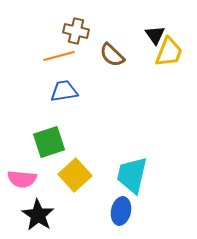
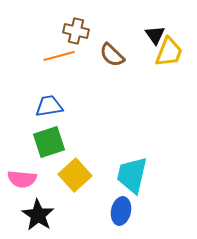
blue trapezoid: moved 15 px left, 15 px down
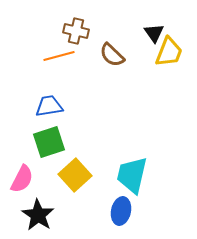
black triangle: moved 1 px left, 2 px up
pink semicircle: rotated 68 degrees counterclockwise
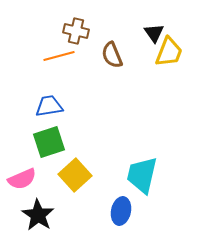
brown semicircle: rotated 24 degrees clockwise
cyan trapezoid: moved 10 px right
pink semicircle: rotated 40 degrees clockwise
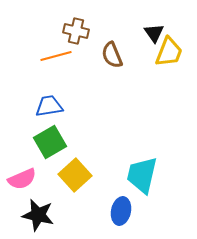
orange line: moved 3 px left
green square: moved 1 px right; rotated 12 degrees counterclockwise
black star: rotated 20 degrees counterclockwise
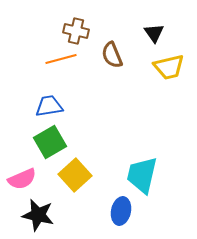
yellow trapezoid: moved 15 px down; rotated 56 degrees clockwise
orange line: moved 5 px right, 3 px down
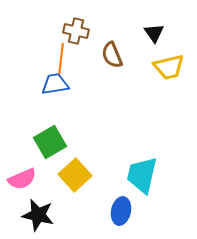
orange line: rotated 68 degrees counterclockwise
blue trapezoid: moved 6 px right, 22 px up
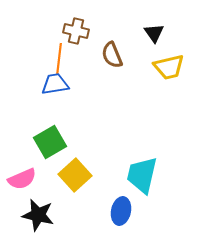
orange line: moved 2 px left
